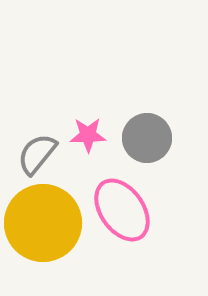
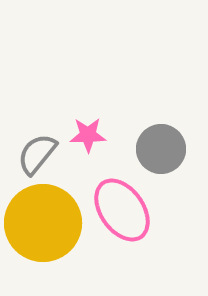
gray circle: moved 14 px right, 11 px down
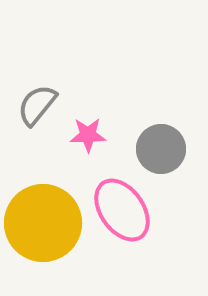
gray semicircle: moved 49 px up
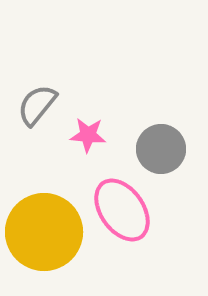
pink star: rotated 6 degrees clockwise
yellow circle: moved 1 px right, 9 px down
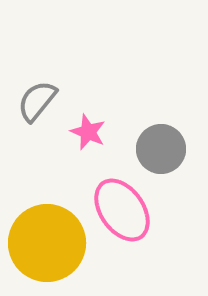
gray semicircle: moved 4 px up
pink star: moved 3 px up; rotated 18 degrees clockwise
yellow circle: moved 3 px right, 11 px down
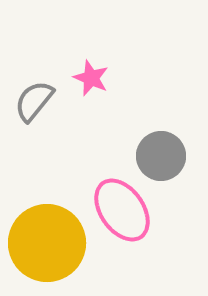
gray semicircle: moved 3 px left
pink star: moved 3 px right, 54 px up
gray circle: moved 7 px down
